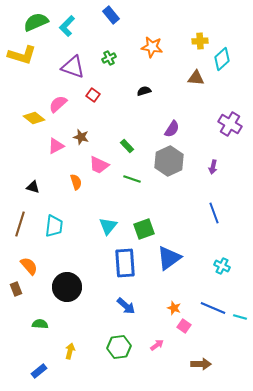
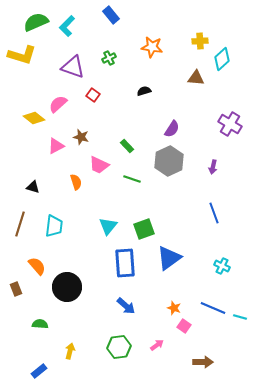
orange semicircle at (29, 266): moved 8 px right
brown arrow at (201, 364): moved 2 px right, 2 px up
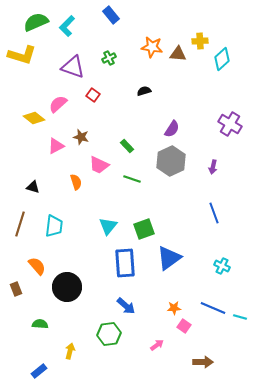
brown triangle at (196, 78): moved 18 px left, 24 px up
gray hexagon at (169, 161): moved 2 px right
orange star at (174, 308): rotated 24 degrees counterclockwise
green hexagon at (119, 347): moved 10 px left, 13 px up
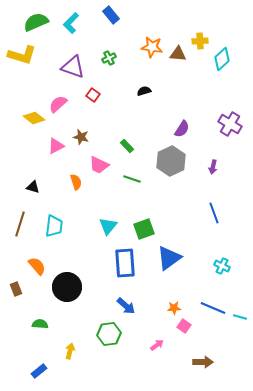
cyan L-shape at (67, 26): moved 4 px right, 3 px up
purple semicircle at (172, 129): moved 10 px right
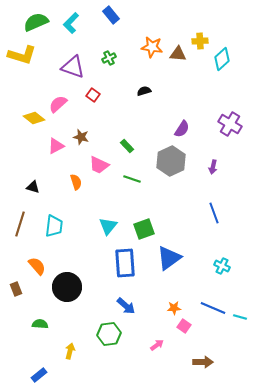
blue rectangle at (39, 371): moved 4 px down
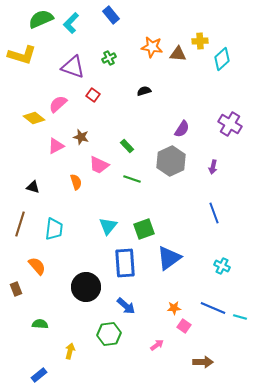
green semicircle at (36, 22): moved 5 px right, 3 px up
cyan trapezoid at (54, 226): moved 3 px down
black circle at (67, 287): moved 19 px right
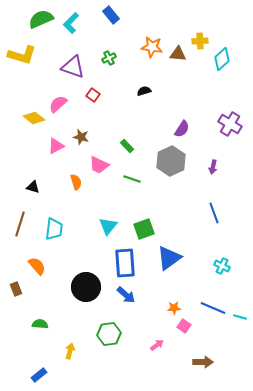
blue arrow at (126, 306): moved 11 px up
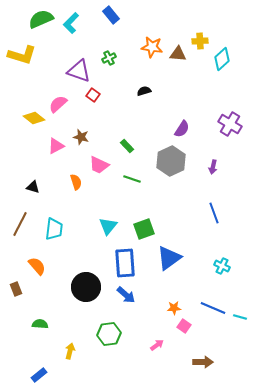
purple triangle at (73, 67): moved 6 px right, 4 px down
brown line at (20, 224): rotated 10 degrees clockwise
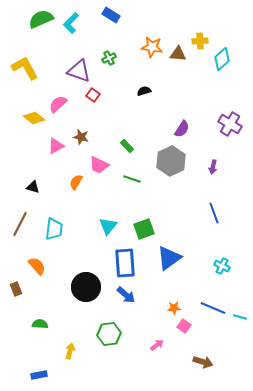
blue rectangle at (111, 15): rotated 18 degrees counterclockwise
yellow L-shape at (22, 55): moved 3 px right, 13 px down; rotated 136 degrees counterclockwise
orange semicircle at (76, 182): rotated 133 degrees counterclockwise
brown arrow at (203, 362): rotated 18 degrees clockwise
blue rectangle at (39, 375): rotated 28 degrees clockwise
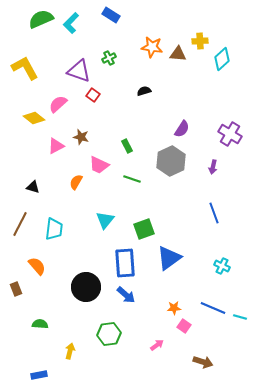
purple cross at (230, 124): moved 10 px down
green rectangle at (127, 146): rotated 16 degrees clockwise
cyan triangle at (108, 226): moved 3 px left, 6 px up
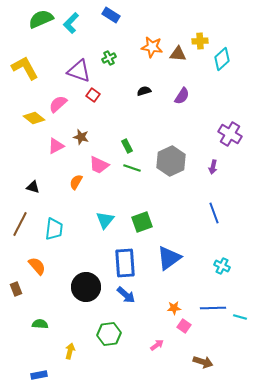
purple semicircle at (182, 129): moved 33 px up
green line at (132, 179): moved 11 px up
green square at (144, 229): moved 2 px left, 7 px up
blue line at (213, 308): rotated 25 degrees counterclockwise
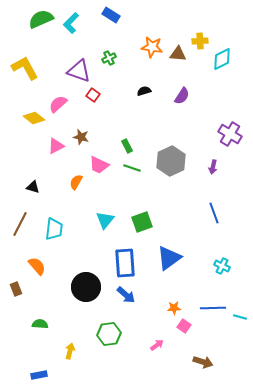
cyan diamond at (222, 59): rotated 15 degrees clockwise
